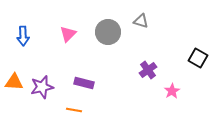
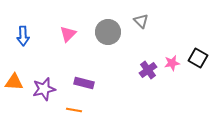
gray triangle: rotated 28 degrees clockwise
purple star: moved 2 px right, 2 px down
pink star: moved 28 px up; rotated 21 degrees clockwise
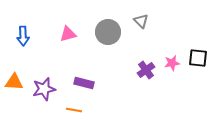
pink triangle: rotated 30 degrees clockwise
black square: rotated 24 degrees counterclockwise
purple cross: moved 2 px left
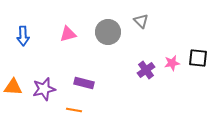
orange triangle: moved 1 px left, 5 px down
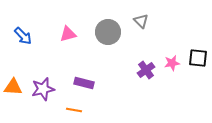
blue arrow: rotated 42 degrees counterclockwise
purple star: moved 1 px left
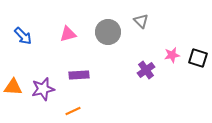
black square: rotated 12 degrees clockwise
pink star: moved 8 px up
purple rectangle: moved 5 px left, 8 px up; rotated 18 degrees counterclockwise
orange line: moved 1 px left, 1 px down; rotated 35 degrees counterclockwise
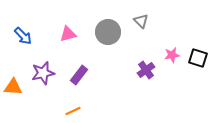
purple rectangle: rotated 48 degrees counterclockwise
purple star: moved 16 px up
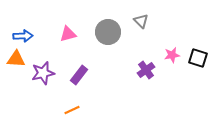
blue arrow: rotated 48 degrees counterclockwise
orange triangle: moved 3 px right, 28 px up
orange line: moved 1 px left, 1 px up
